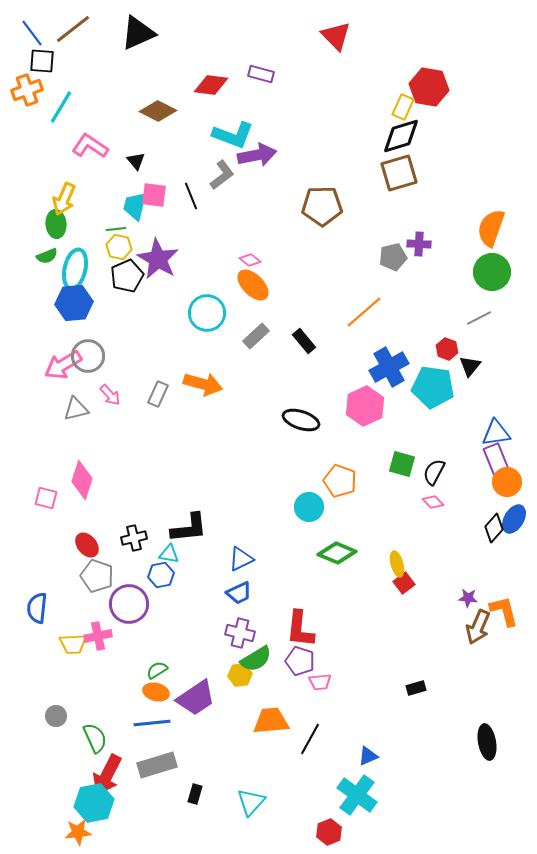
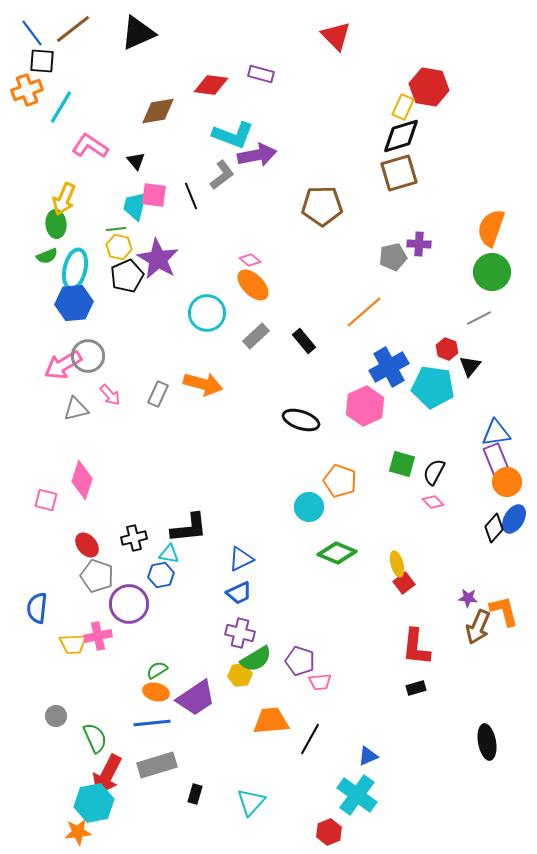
brown diamond at (158, 111): rotated 36 degrees counterclockwise
pink square at (46, 498): moved 2 px down
red L-shape at (300, 629): moved 116 px right, 18 px down
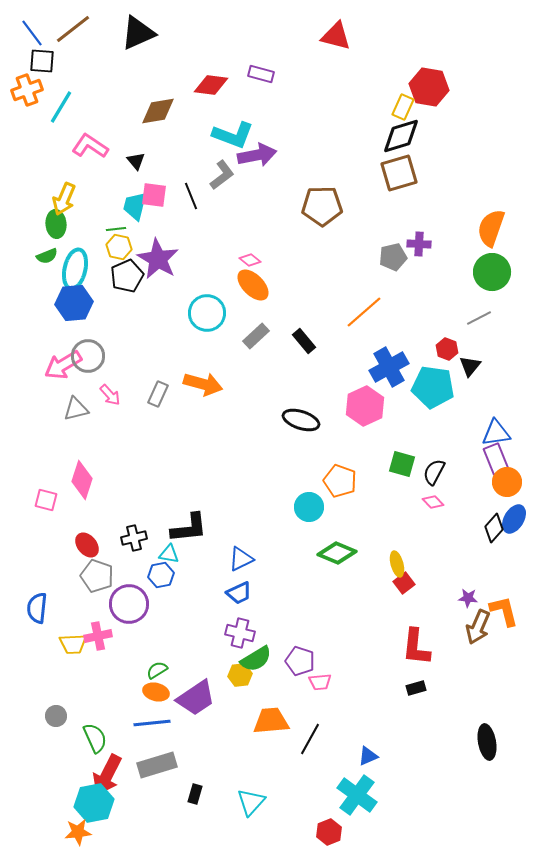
red triangle at (336, 36): rotated 32 degrees counterclockwise
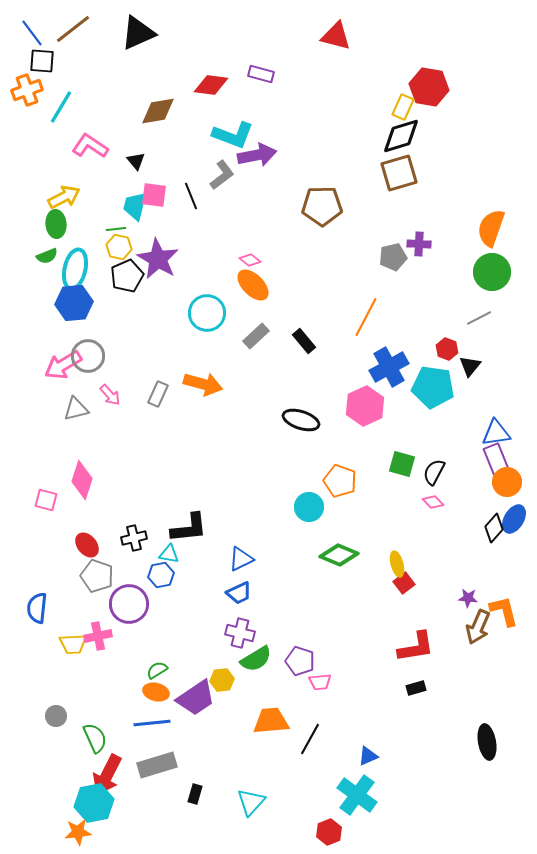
yellow arrow at (64, 199): moved 2 px up; rotated 140 degrees counterclockwise
orange line at (364, 312): moved 2 px right, 5 px down; rotated 21 degrees counterclockwise
green diamond at (337, 553): moved 2 px right, 2 px down
red L-shape at (416, 647): rotated 105 degrees counterclockwise
yellow hexagon at (240, 675): moved 18 px left, 5 px down
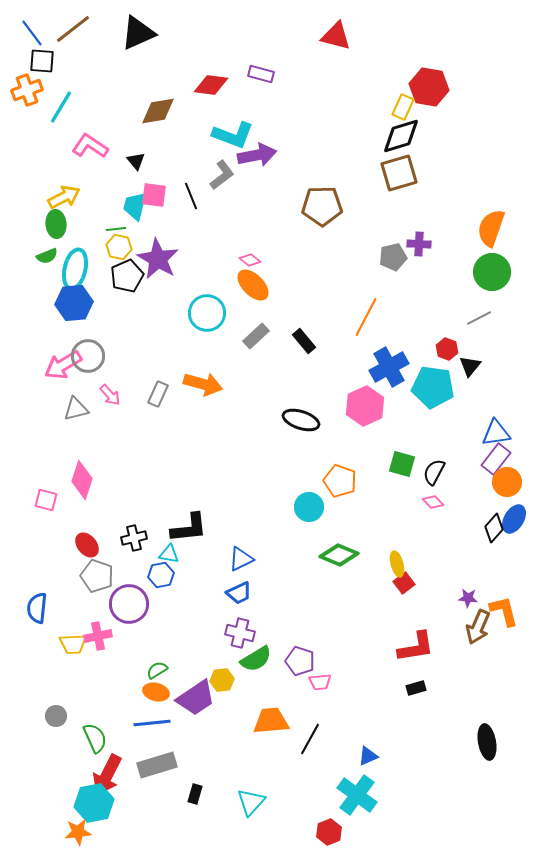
purple rectangle at (496, 459): rotated 60 degrees clockwise
